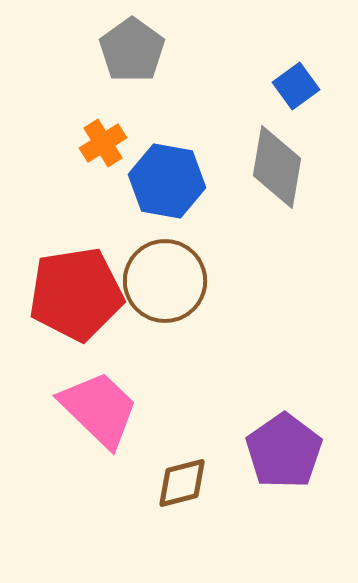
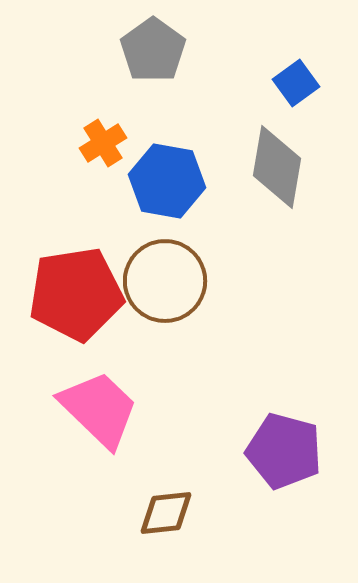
gray pentagon: moved 21 px right
blue square: moved 3 px up
purple pentagon: rotated 22 degrees counterclockwise
brown diamond: moved 16 px left, 30 px down; rotated 8 degrees clockwise
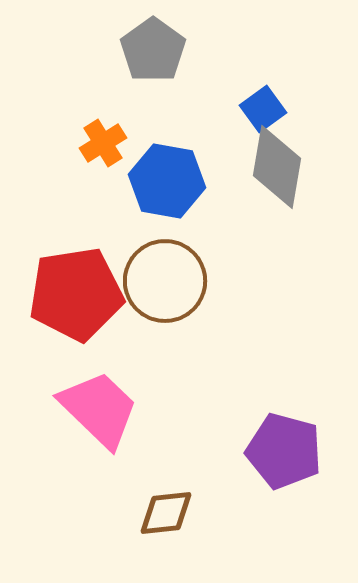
blue square: moved 33 px left, 26 px down
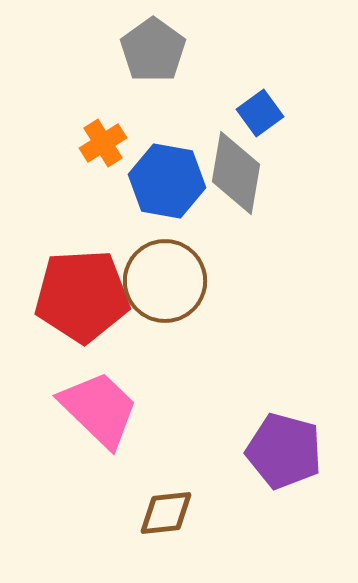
blue square: moved 3 px left, 4 px down
gray diamond: moved 41 px left, 6 px down
red pentagon: moved 6 px right, 2 px down; rotated 6 degrees clockwise
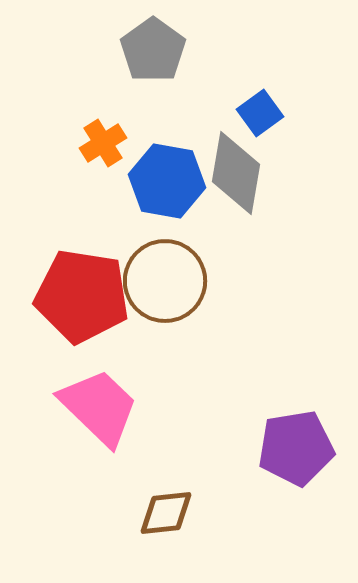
red pentagon: rotated 12 degrees clockwise
pink trapezoid: moved 2 px up
purple pentagon: moved 12 px right, 3 px up; rotated 24 degrees counterclockwise
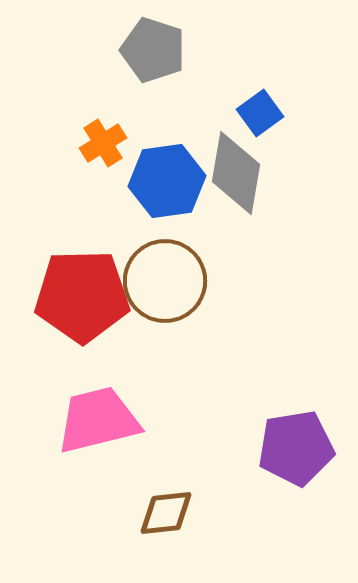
gray pentagon: rotated 18 degrees counterclockwise
blue hexagon: rotated 18 degrees counterclockwise
red pentagon: rotated 10 degrees counterclockwise
pink trapezoid: moved 1 px left, 13 px down; rotated 58 degrees counterclockwise
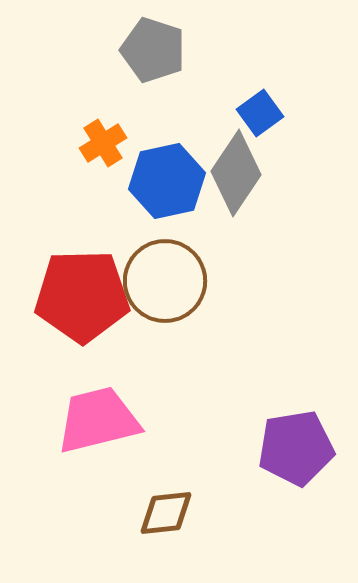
gray diamond: rotated 24 degrees clockwise
blue hexagon: rotated 4 degrees counterclockwise
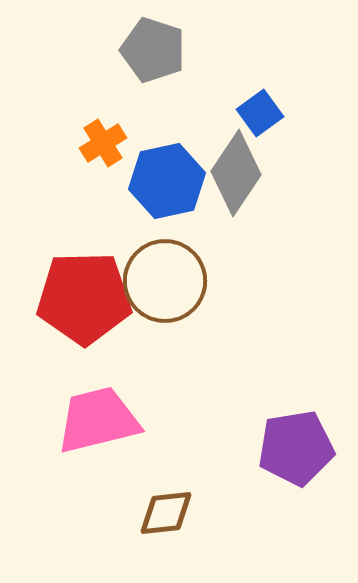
red pentagon: moved 2 px right, 2 px down
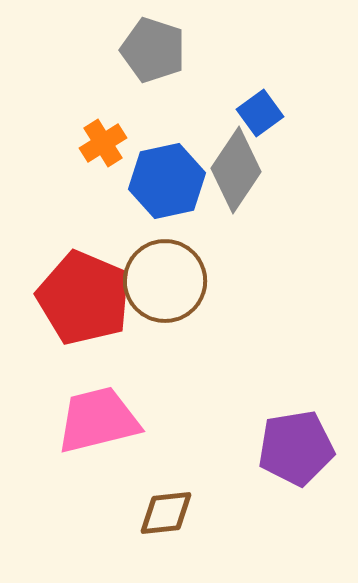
gray diamond: moved 3 px up
red pentagon: rotated 24 degrees clockwise
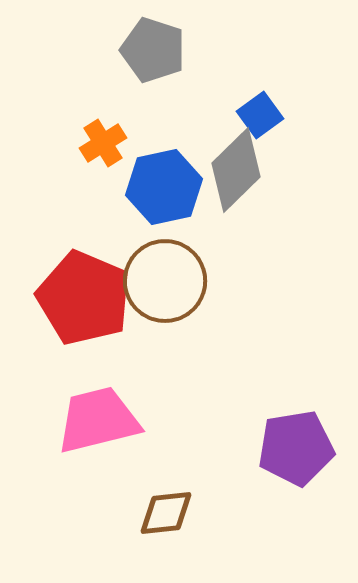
blue square: moved 2 px down
gray diamond: rotated 12 degrees clockwise
blue hexagon: moved 3 px left, 6 px down
